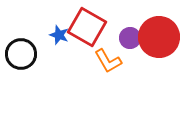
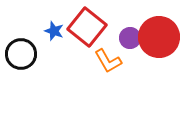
red square: rotated 9 degrees clockwise
blue star: moved 5 px left, 4 px up
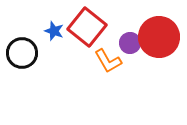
purple circle: moved 5 px down
black circle: moved 1 px right, 1 px up
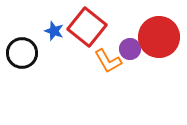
purple circle: moved 6 px down
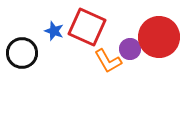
red square: rotated 15 degrees counterclockwise
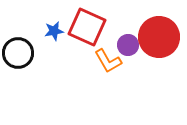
blue star: rotated 30 degrees counterclockwise
purple circle: moved 2 px left, 4 px up
black circle: moved 4 px left
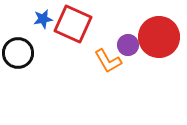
red square: moved 14 px left, 3 px up
blue star: moved 11 px left, 12 px up
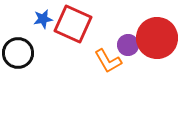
red circle: moved 2 px left, 1 px down
